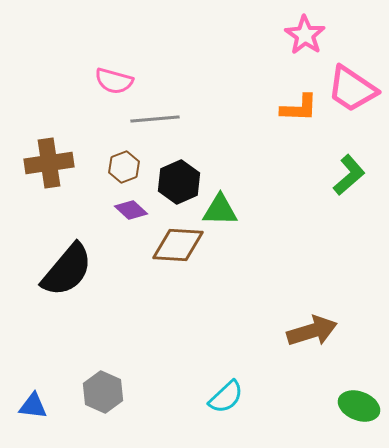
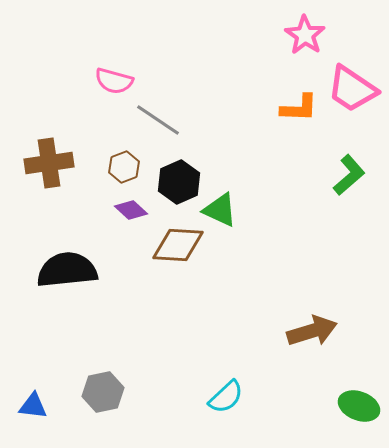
gray line: moved 3 px right, 1 px down; rotated 39 degrees clockwise
green triangle: rotated 24 degrees clockwise
black semicircle: rotated 136 degrees counterclockwise
gray hexagon: rotated 24 degrees clockwise
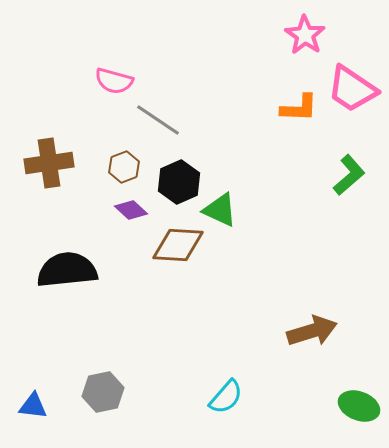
cyan semicircle: rotated 6 degrees counterclockwise
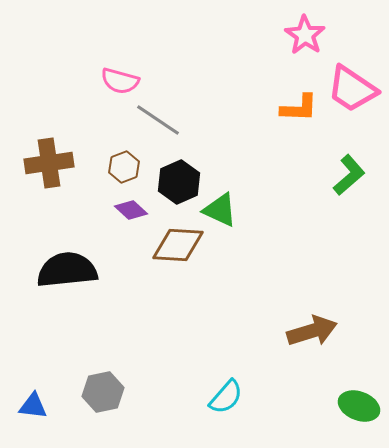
pink semicircle: moved 6 px right
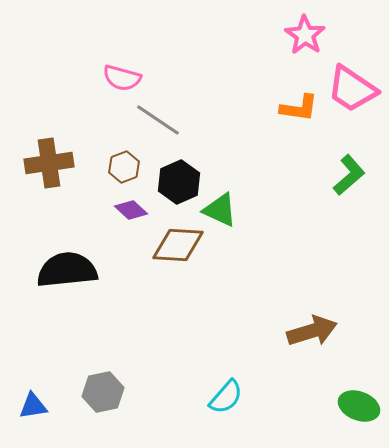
pink semicircle: moved 2 px right, 3 px up
orange L-shape: rotated 6 degrees clockwise
blue triangle: rotated 16 degrees counterclockwise
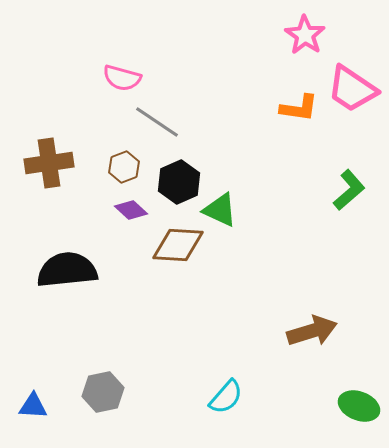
gray line: moved 1 px left, 2 px down
green L-shape: moved 15 px down
blue triangle: rotated 12 degrees clockwise
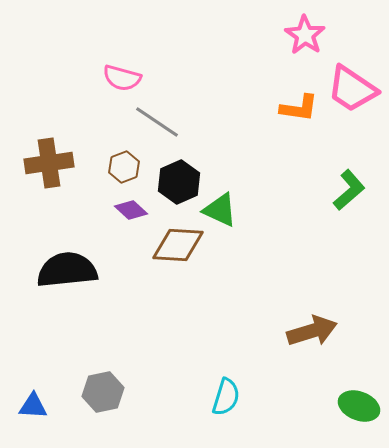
cyan semicircle: rotated 24 degrees counterclockwise
